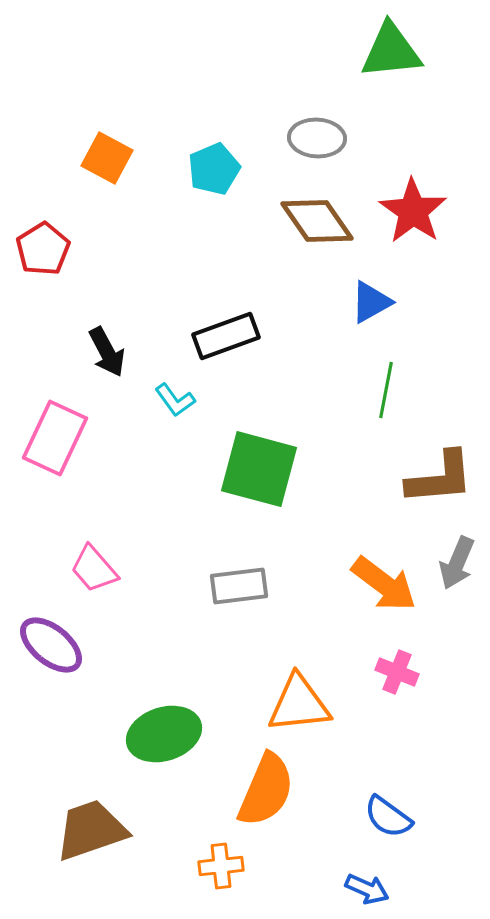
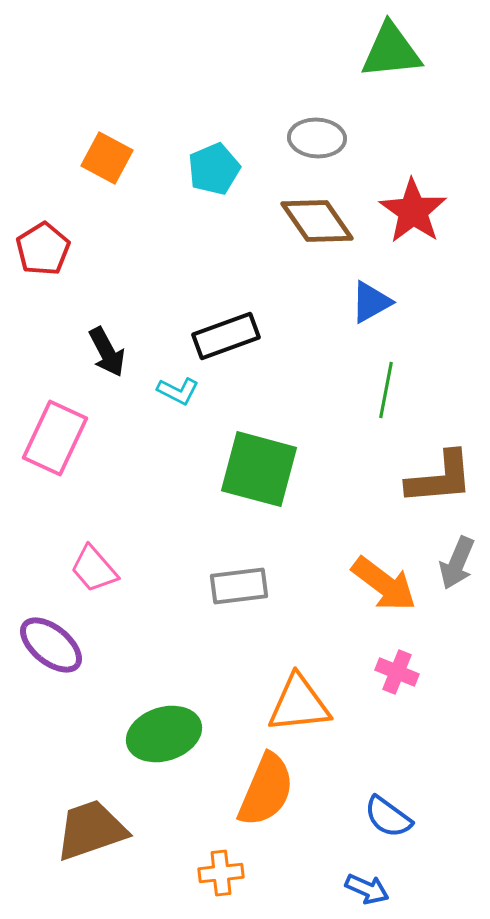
cyan L-shape: moved 3 px right, 9 px up; rotated 27 degrees counterclockwise
orange cross: moved 7 px down
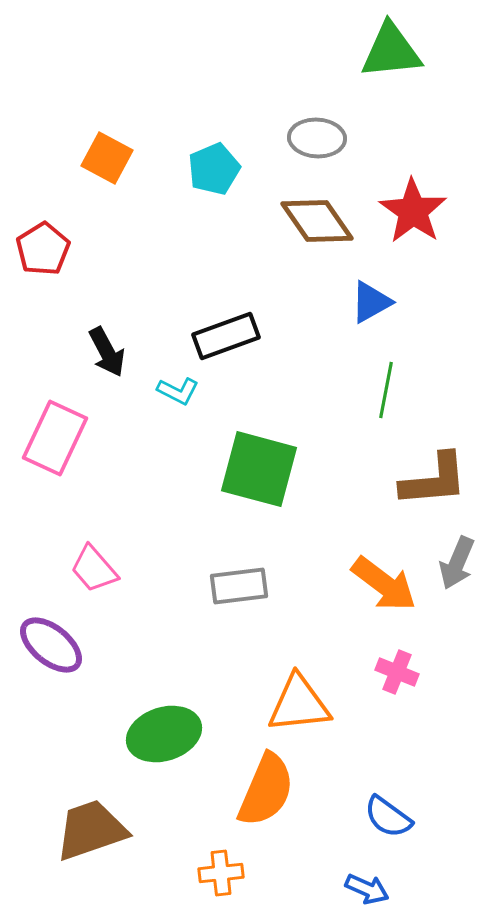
brown L-shape: moved 6 px left, 2 px down
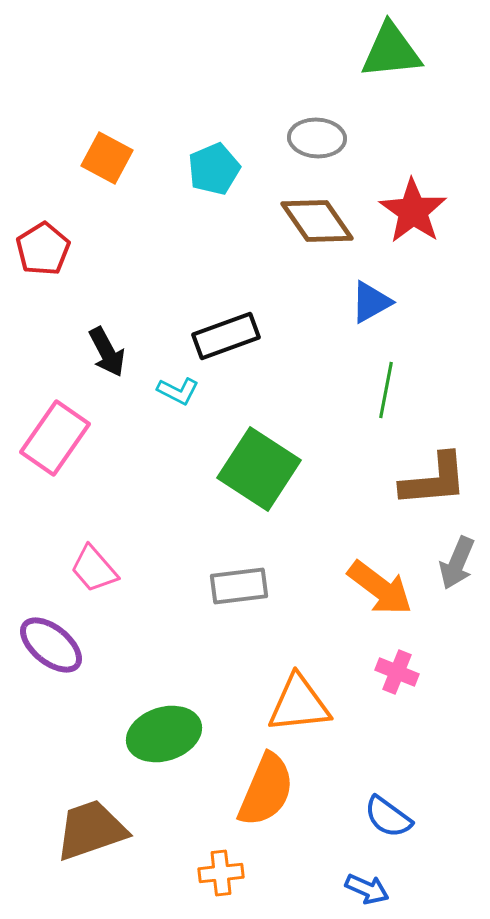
pink rectangle: rotated 10 degrees clockwise
green square: rotated 18 degrees clockwise
orange arrow: moved 4 px left, 4 px down
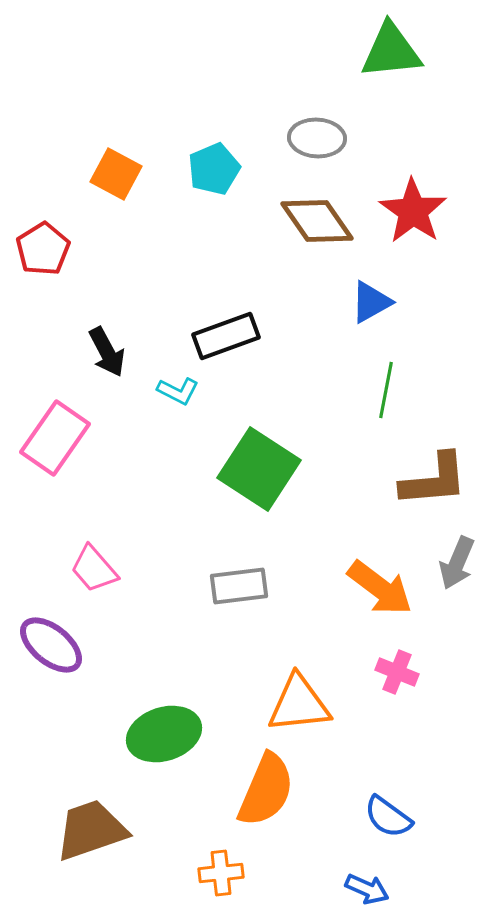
orange square: moved 9 px right, 16 px down
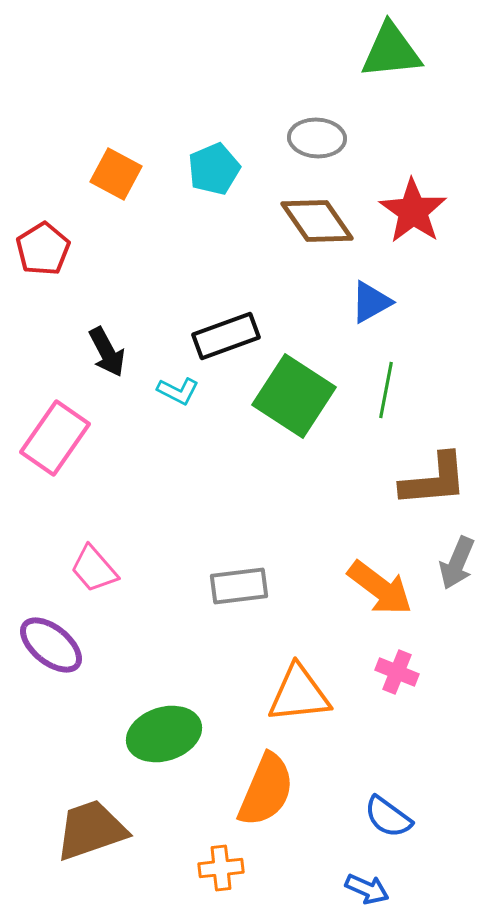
green square: moved 35 px right, 73 px up
orange triangle: moved 10 px up
orange cross: moved 5 px up
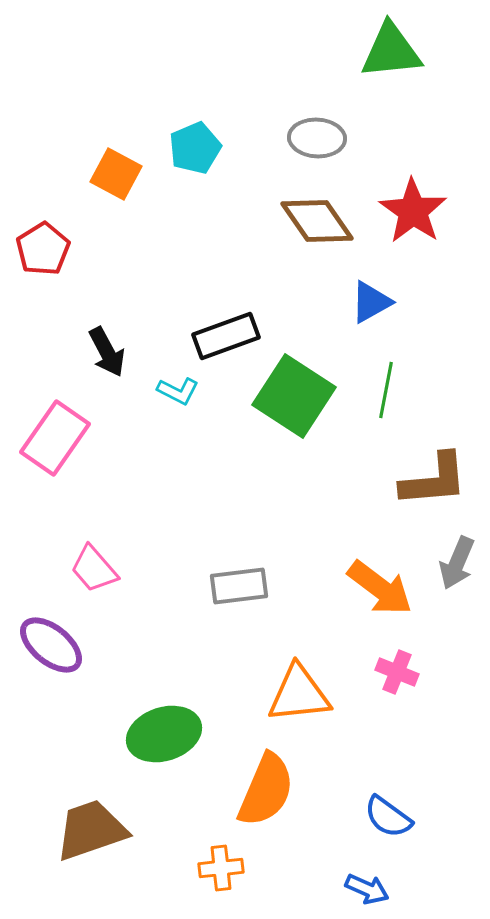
cyan pentagon: moved 19 px left, 21 px up
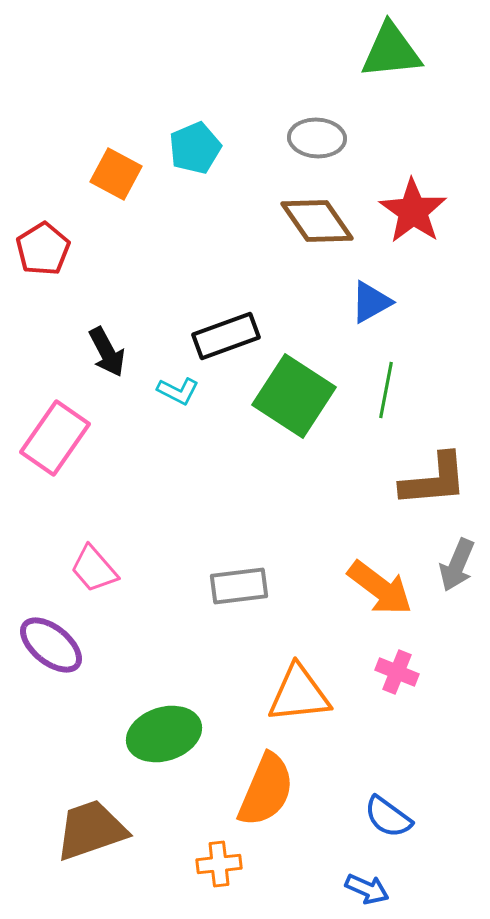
gray arrow: moved 2 px down
orange cross: moved 2 px left, 4 px up
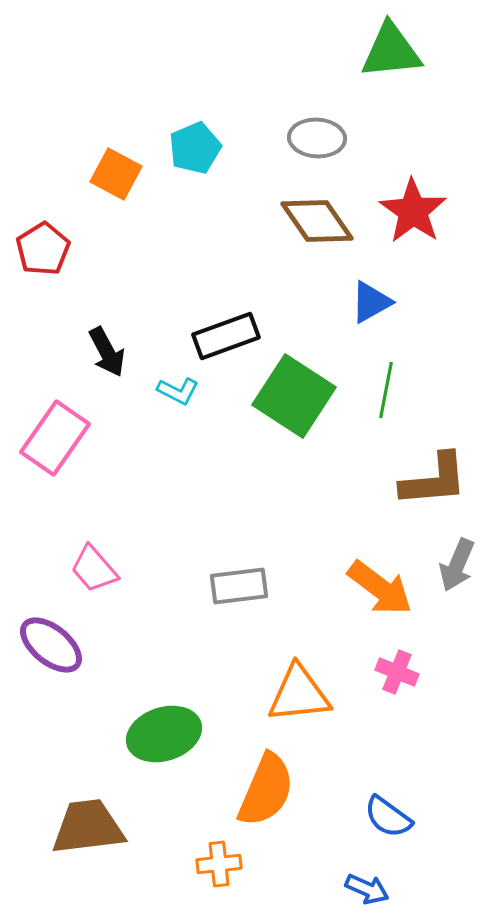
brown trapezoid: moved 3 px left, 3 px up; rotated 12 degrees clockwise
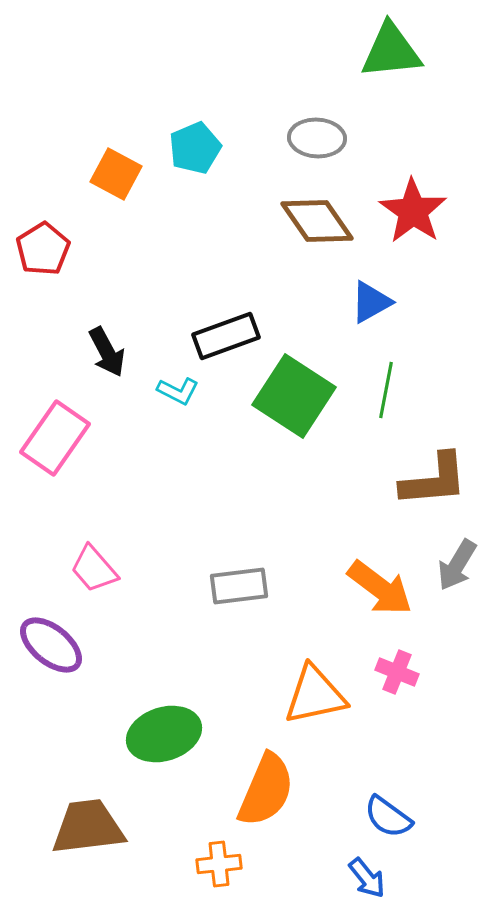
gray arrow: rotated 8 degrees clockwise
orange triangle: moved 16 px right, 1 px down; rotated 6 degrees counterclockwise
blue arrow: moved 11 px up; rotated 27 degrees clockwise
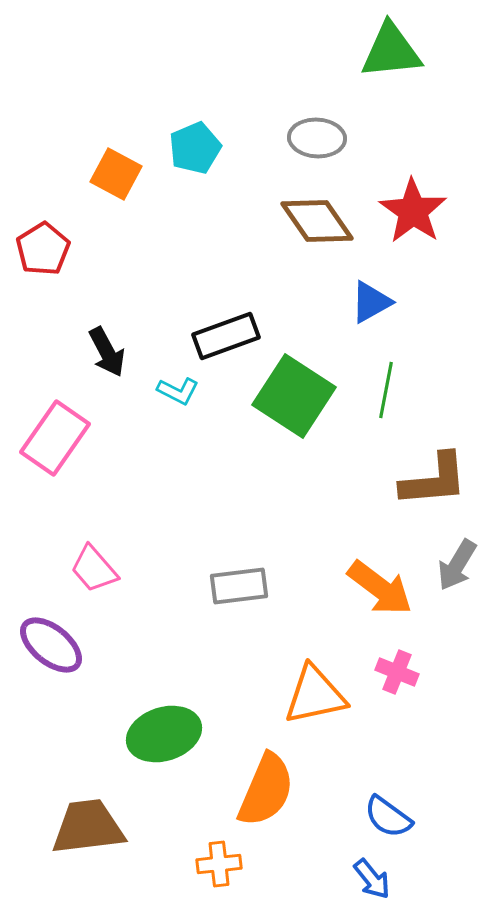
blue arrow: moved 5 px right, 1 px down
